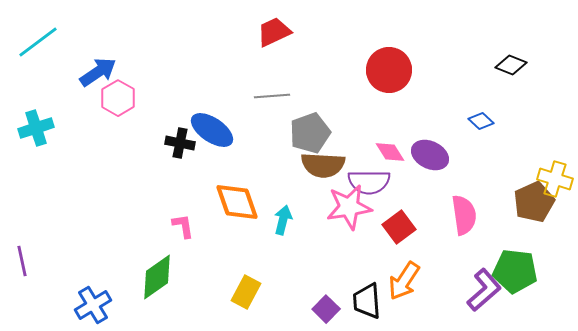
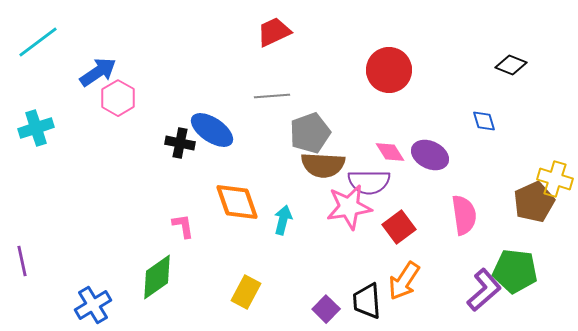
blue diamond: moved 3 px right; rotated 30 degrees clockwise
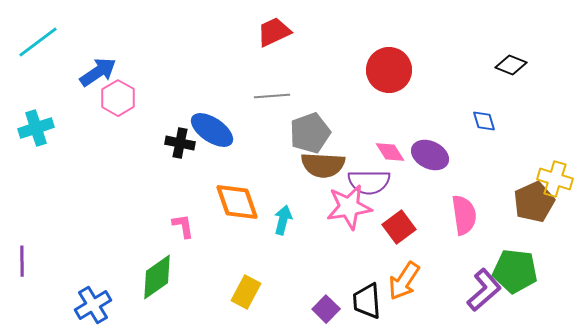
purple line: rotated 12 degrees clockwise
